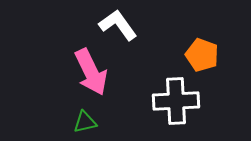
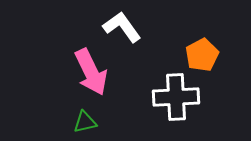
white L-shape: moved 4 px right, 2 px down
orange pentagon: rotated 24 degrees clockwise
white cross: moved 4 px up
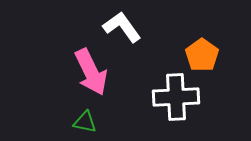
orange pentagon: rotated 8 degrees counterclockwise
green triangle: rotated 25 degrees clockwise
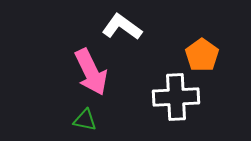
white L-shape: rotated 18 degrees counterclockwise
green triangle: moved 2 px up
